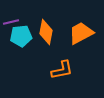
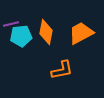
purple line: moved 2 px down
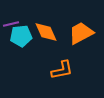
orange diamond: rotated 35 degrees counterclockwise
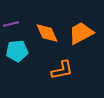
orange diamond: moved 1 px right, 1 px down
cyan pentagon: moved 4 px left, 15 px down
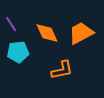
purple line: rotated 70 degrees clockwise
cyan pentagon: moved 1 px right, 1 px down
